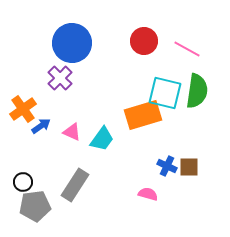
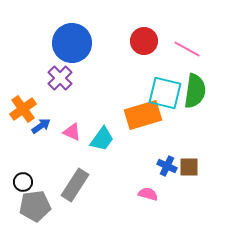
green semicircle: moved 2 px left
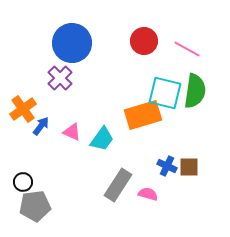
blue arrow: rotated 18 degrees counterclockwise
gray rectangle: moved 43 px right
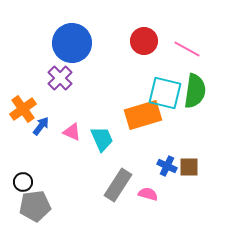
cyan trapezoid: rotated 60 degrees counterclockwise
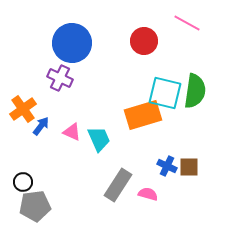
pink line: moved 26 px up
purple cross: rotated 20 degrees counterclockwise
cyan trapezoid: moved 3 px left
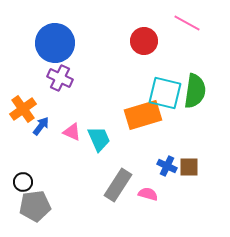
blue circle: moved 17 px left
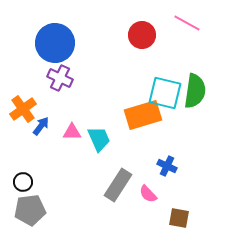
red circle: moved 2 px left, 6 px up
pink triangle: rotated 24 degrees counterclockwise
brown square: moved 10 px left, 51 px down; rotated 10 degrees clockwise
pink semicircle: rotated 150 degrees counterclockwise
gray pentagon: moved 5 px left, 4 px down
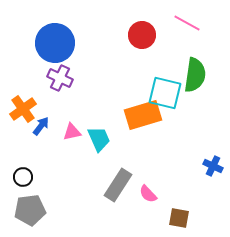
green semicircle: moved 16 px up
pink triangle: rotated 12 degrees counterclockwise
blue cross: moved 46 px right
black circle: moved 5 px up
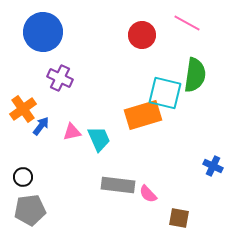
blue circle: moved 12 px left, 11 px up
gray rectangle: rotated 64 degrees clockwise
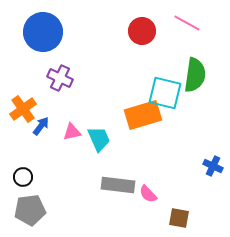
red circle: moved 4 px up
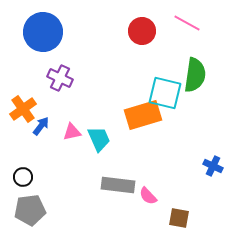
pink semicircle: moved 2 px down
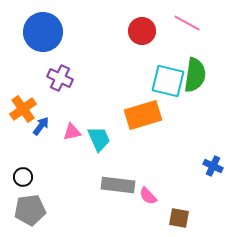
cyan square: moved 3 px right, 12 px up
